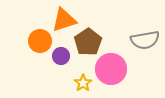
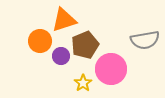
brown pentagon: moved 3 px left, 3 px down; rotated 12 degrees clockwise
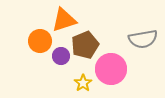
gray semicircle: moved 2 px left, 1 px up
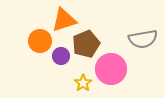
brown pentagon: moved 1 px right, 1 px up
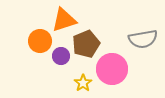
pink circle: moved 1 px right
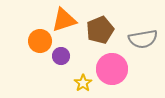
brown pentagon: moved 14 px right, 14 px up
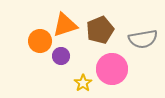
orange triangle: moved 1 px right, 5 px down
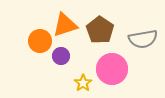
brown pentagon: rotated 16 degrees counterclockwise
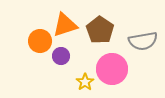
gray semicircle: moved 2 px down
yellow star: moved 2 px right, 1 px up
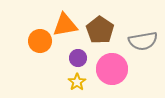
orange triangle: rotated 8 degrees clockwise
purple circle: moved 17 px right, 2 px down
yellow star: moved 8 px left
